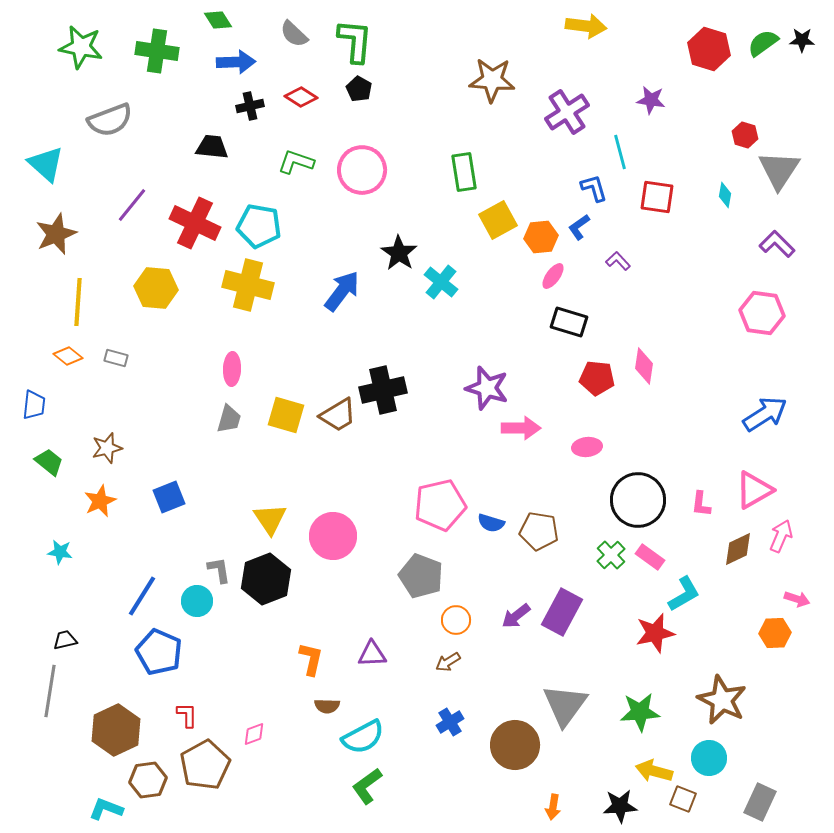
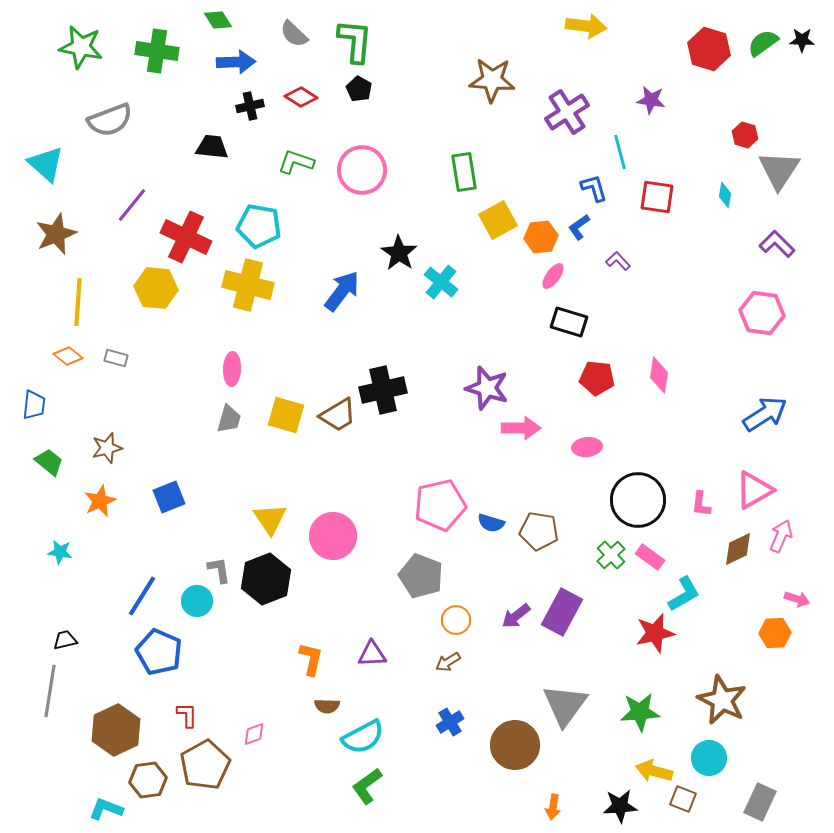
red cross at (195, 223): moved 9 px left, 14 px down
pink diamond at (644, 366): moved 15 px right, 9 px down
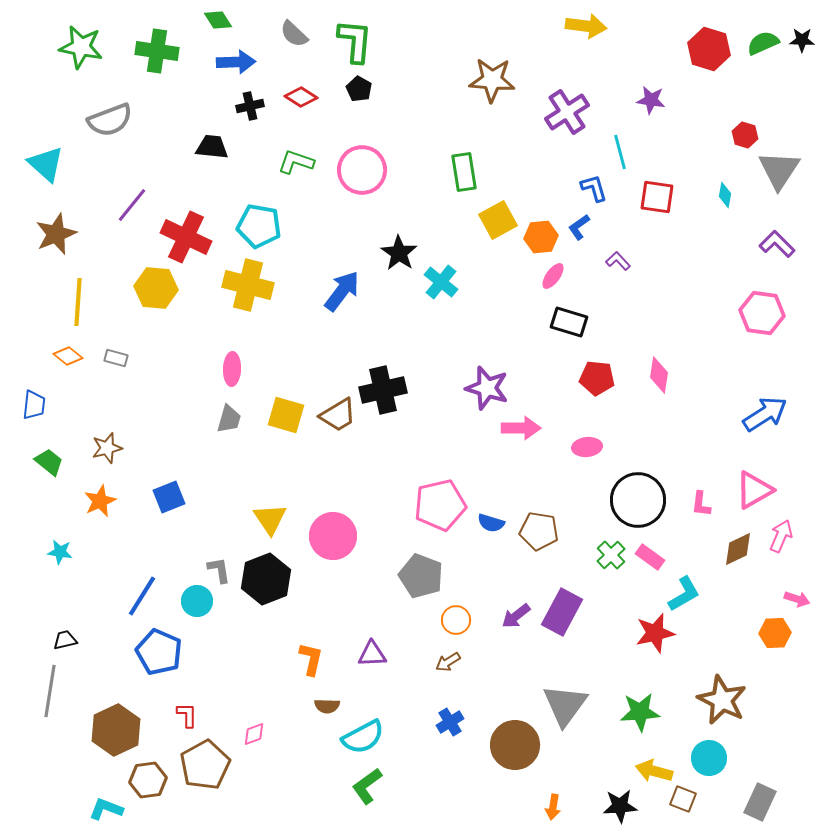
green semicircle at (763, 43): rotated 12 degrees clockwise
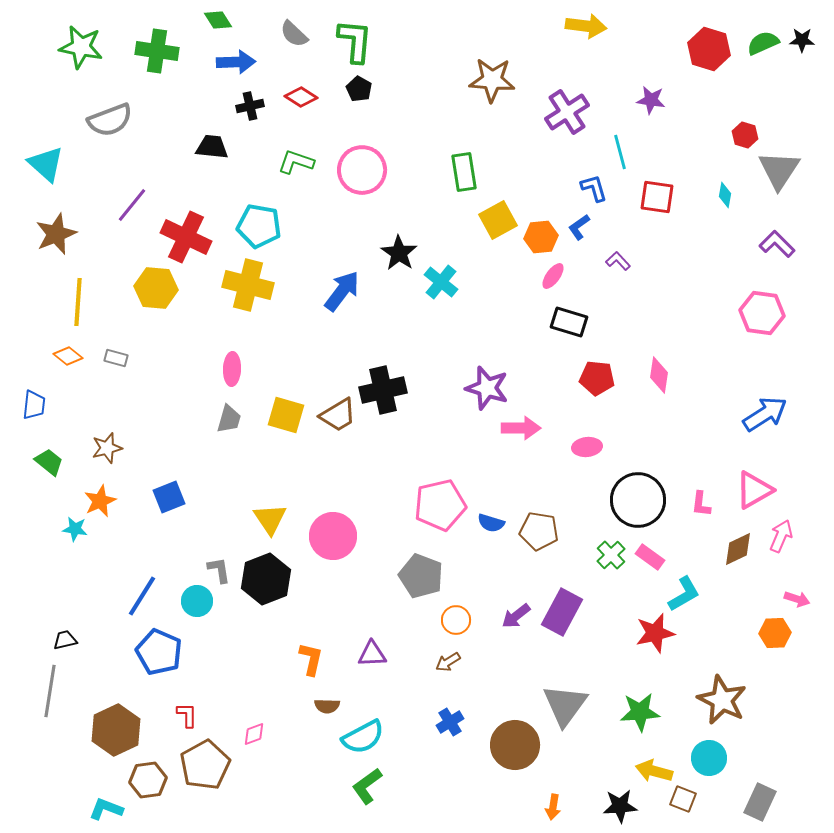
cyan star at (60, 552): moved 15 px right, 23 px up
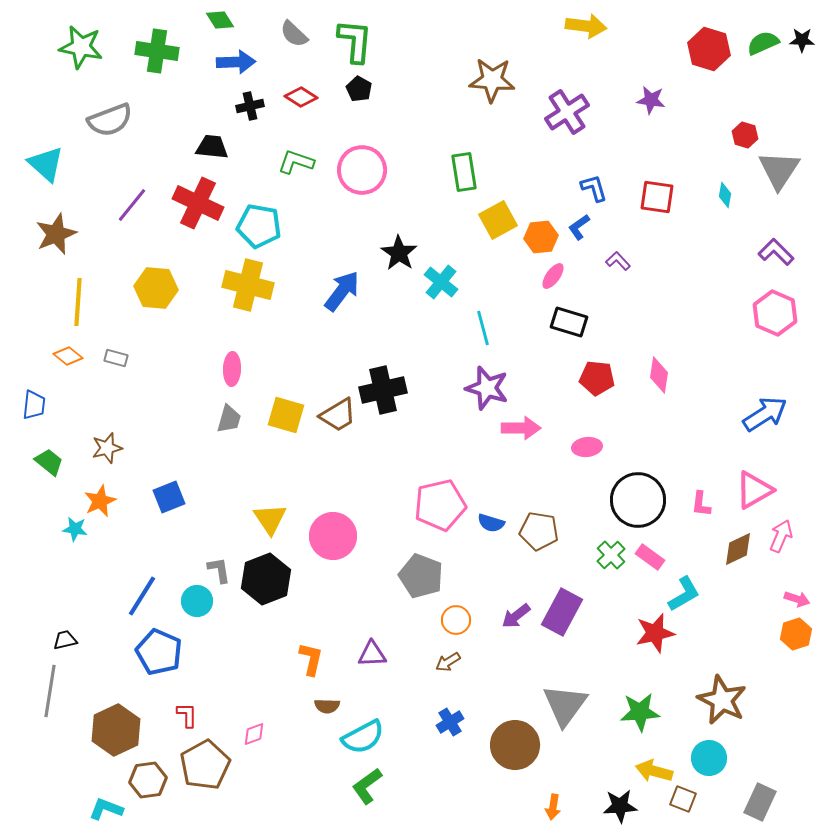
green diamond at (218, 20): moved 2 px right
cyan line at (620, 152): moved 137 px left, 176 px down
red cross at (186, 237): moved 12 px right, 34 px up
purple L-shape at (777, 244): moved 1 px left, 8 px down
pink hexagon at (762, 313): moved 13 px right; rotated 15 degrees clockwise
orange hexagon at (775, 633): moved 21 px right, 1 px down; rotated 16 degrees counterclockwise
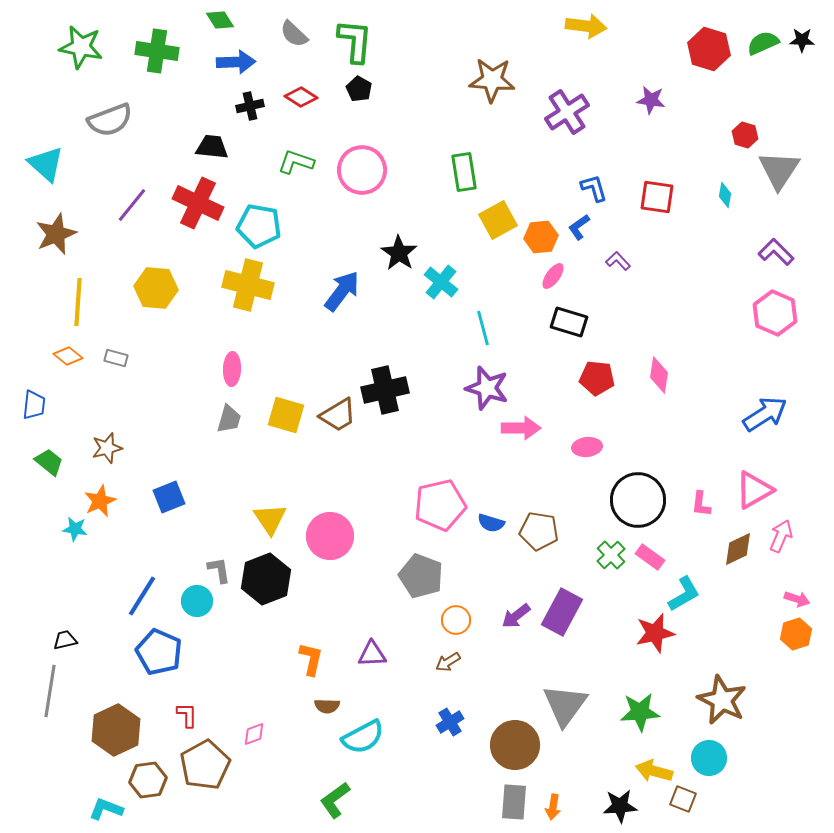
black cross at (383, 390): moved 2 px right
pink circle at (333, 536): moved 3 px left
green L-shape at (367, 786): moved 32 px left, 14 px down
gray rectangle at (760, 802): moved 246 px left; rotated 21 degrees counterclockwise
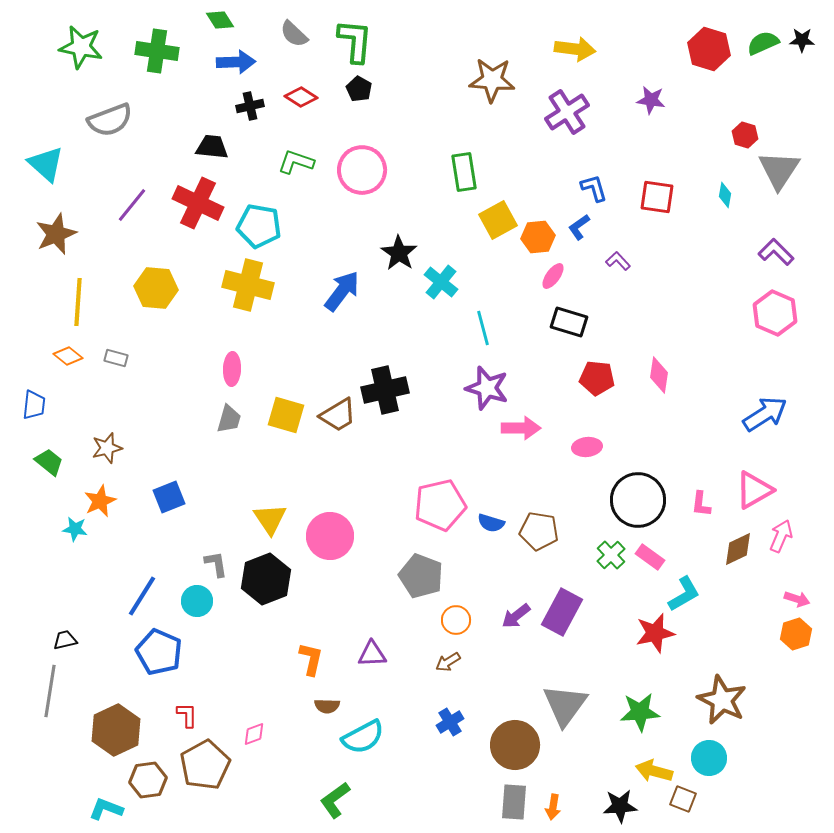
yellow arrow at (586, 26): moved 11 px left, 23 px down
orange hexagon at (541, 237): moved 3 px left
gray L-shape at (219, 570): moved 3 px left, 6 px up
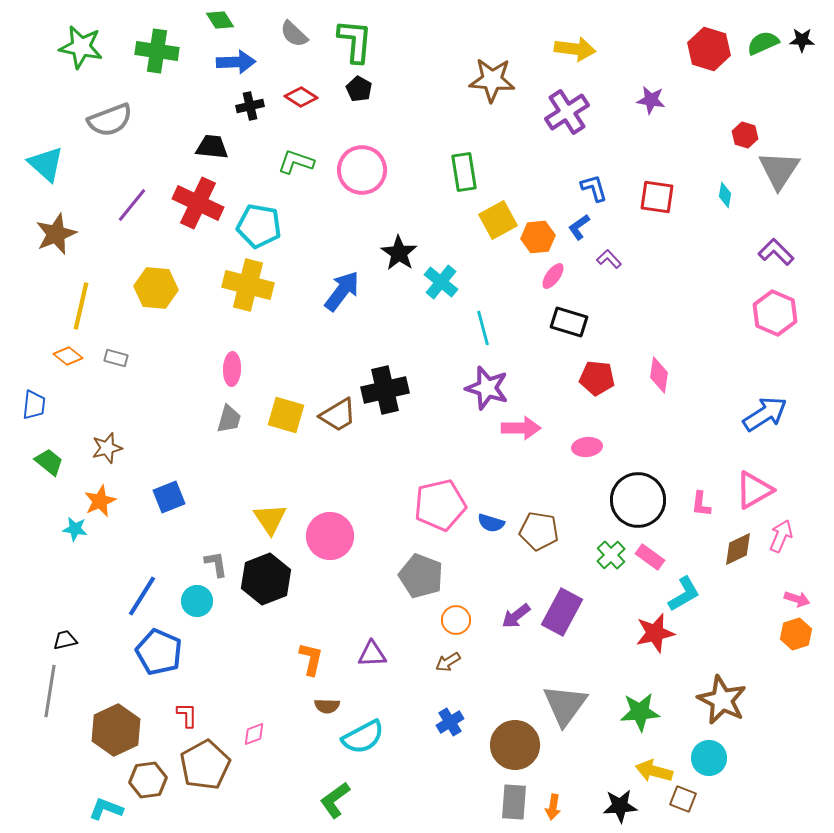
purple L-shape at (618, 261): moved 9 px left, 2 px up
yellow line at (78, 302): moved 3 px right, 4 px down; rotated 9 degrees clockwise
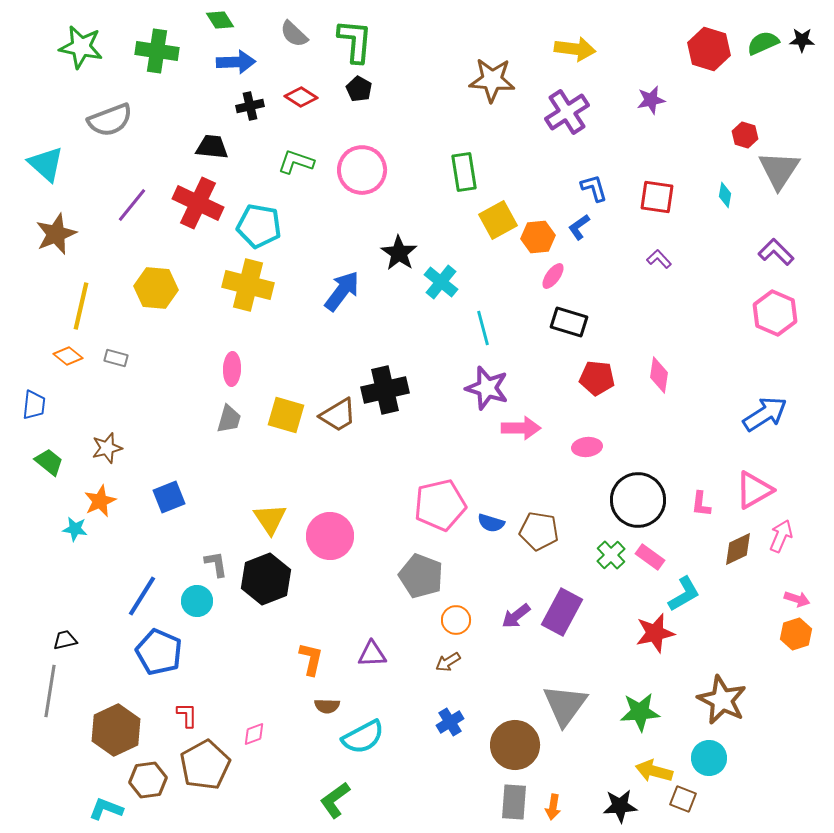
purple star at (651, 100): rotated 20 degrees counterclockwise
purple L-shape at (609, 259): moved 50 px right
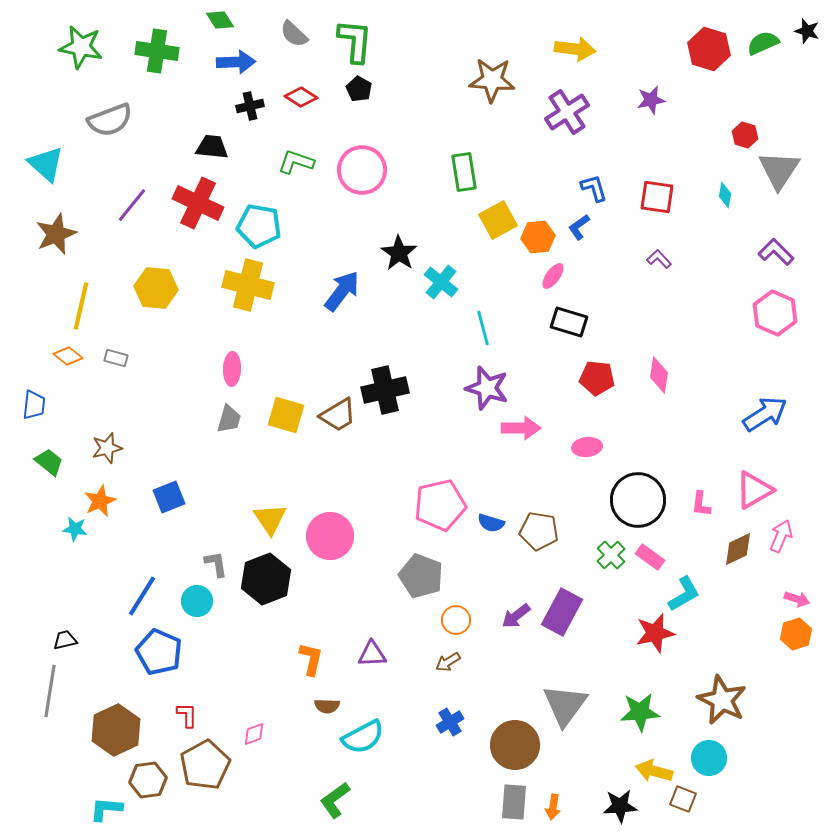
black star at (802, 40): moved 5 px right, 9 px up; rotated 15 degrees clockwise
cyan L-shape at (106, 809): rotated 16 degrees counterclockwise
